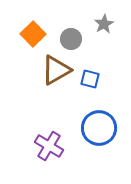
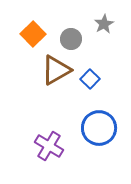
blue square: rotated 30 degrees clockwise
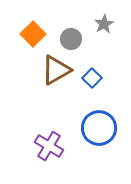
blue square: moved 2 px right, 1 px up
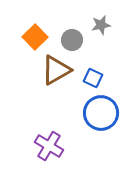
gray star: moved 3 px left, 1 px down; rotated 18 degrees clockwise
orange square: moved 2 px right, 3 px down
gray circle: moved 1 px right, 1 px down
blue square: moved 1 px right; rotated 18 degrees counterclockwise
blue circle: moved 2 px right, 15 px up
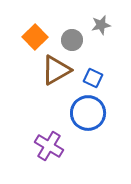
blue circle: moved 13 px left
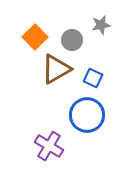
brown triangle: moved 1 px up
blue circle: moved 1 px left, 2 px down
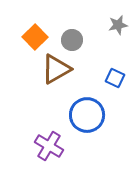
gray star: moved 17 px right
blue square: moved 22 px right
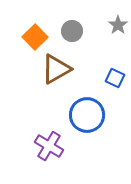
gray star: rotated 24 degrees counterclockwise
gray circle: moved 9 px up
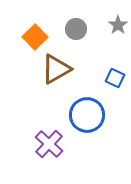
gray circle: moved 4 px right, 2 px up
purple cross: moved 2 px up; rotated 12 degrees clockwise
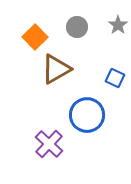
gray circle: moved 1 px right, 2 px up
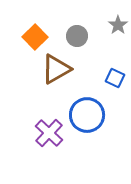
gray circle: moved 9 px down
purple cross: moved 11 px up
